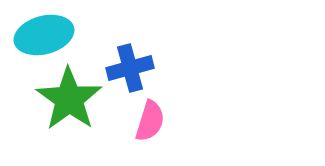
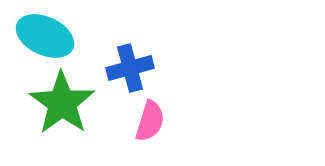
cyan ellipse: moved 1 px right, 1 px down; rotated 40 degrees clockwise
green star: moved 7 px left, 4 px down
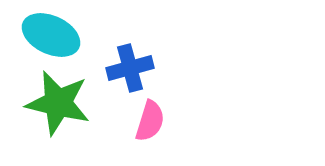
cyan ellipse: moved 6 px right, 1 px up
green star: moved 4 px left; rotated 22 degrees counterclockwise
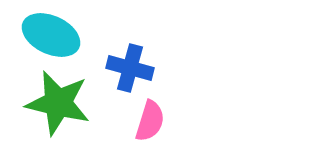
blue cross: rotated 30 degrees clockwise
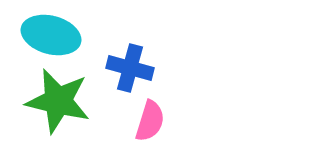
cyan ellipse: rotated 10 degrees counterclockwise
green star: moved 2 px up
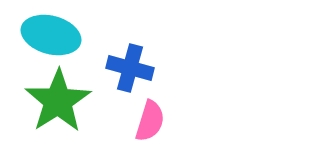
green star: rotated 26 degrees clockwise
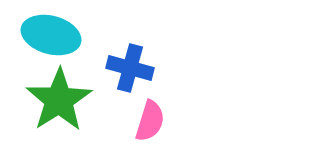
green star: moved 1 px right, 1 px up
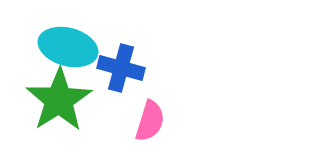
cyan ellipse: moved 17 px right, 12 px down
blue cross: moved 9 px left
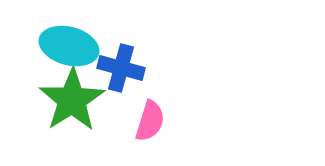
cyan ellipse: moved 1 px right, 1 px up
green star: moved 13 px right
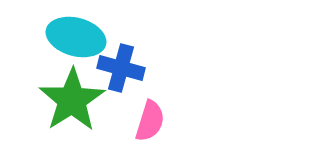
cyan ellipse: moved 7 px right, 9 px up
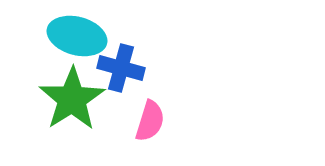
cyan ellipse: moved 1 px right, 1 px up
green star: moved 1 px up
